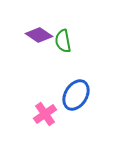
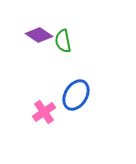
pink cross: moved 1 px left, 2 px up
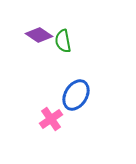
pink cross: moved 7 px right, 7 px down
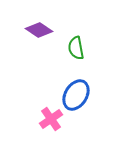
purple diamond: moved 5 px up
green semicircle: moved 13 px right, 7 px down
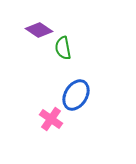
green semicircle: moved 13 px left
pink cross: rotated 20 degrees counterclockwise
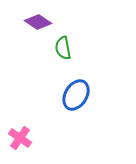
purple diamond: moved 1 px left, 8 px up
pink cross: moved 31 px left, 19 px down
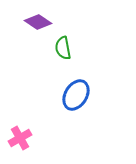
pink cross: rotated 25 degrees clockwise
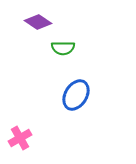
green semicircle: rotated 80 degrees counterclockwise
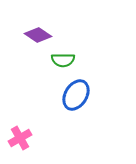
purple diamond: moved 13 px down
green semicircle: moved 12 px down
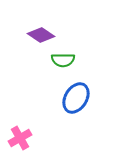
purple diamond: moved 3 px right
blue ellipse: moved 3 px down
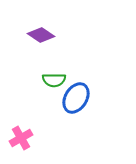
green semicircle: moved 9 px left, 20 px down
pink cross: moved 1 px right
